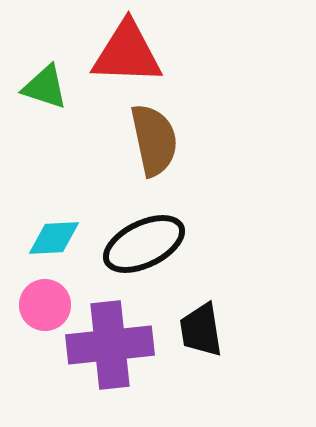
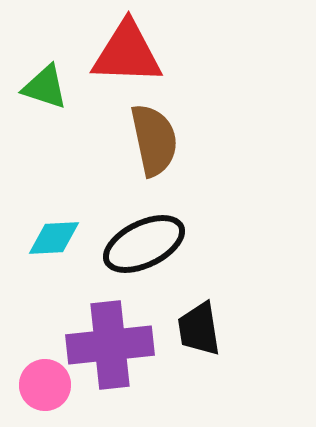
pink circle: moved 80 px down
black trapezoid: moved 2 px left, 1 px up
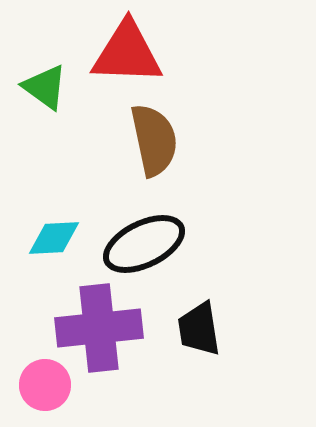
green triangle: rotated 18 degrees clockwise
purple cross: moved 11 px left, 17 px up
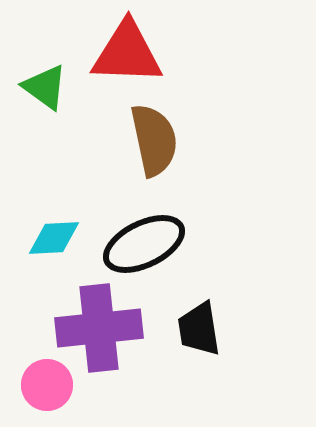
pink circle: moved 2 px right
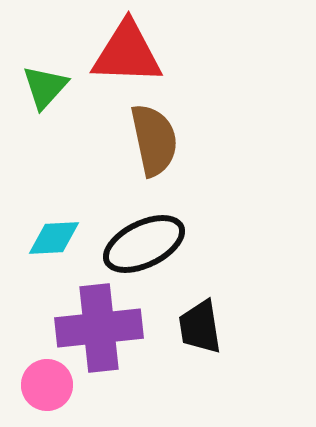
green triangle: rotated 36 degrees clockwise
black trapezoid: moved 1 px right, 2 px up
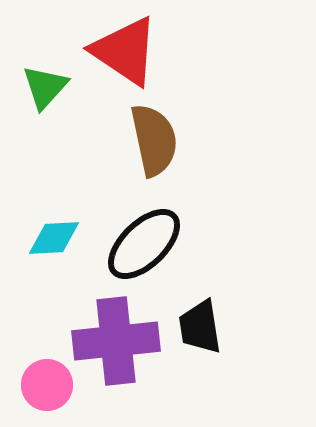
red triangle: moved 2 px left, 2 px up; rotated 32 degrees clockwise
black ellipse: rotated 18 degrees counterclockwise
purple cross: moved 17 px right, 13 px down
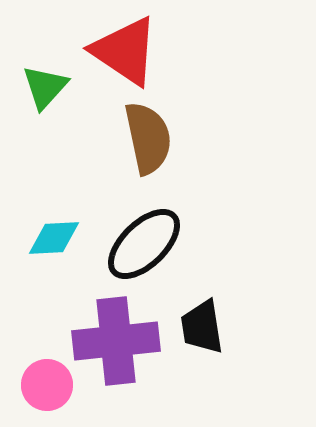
brown semicircle: moved 6 px left, 2 px up
black trapezoid: moved 2 px right
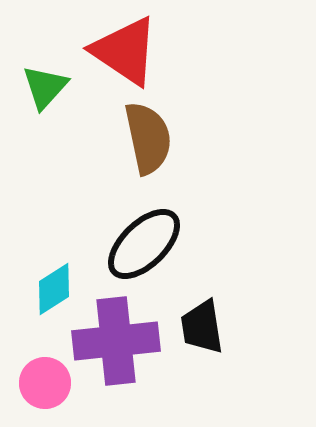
cyan diamond: moved 51 px down; rotated 30 degrees counterclockwise
pink circle: moved 2 px left, 2 px up
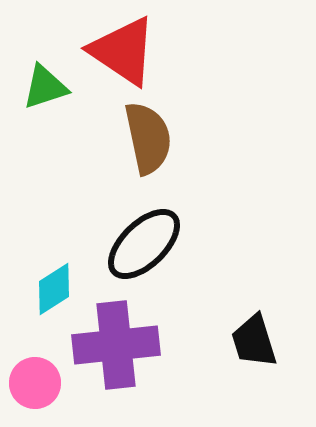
red triangle: moved 2 px left
green triangle: rotated 30 degrees clockwise
black trapezoid: moved 52 px right, 14 px down; rotated 8 degrees counterclockwise
purple cross: moved 4 px down
pink circle: moved 10 px left
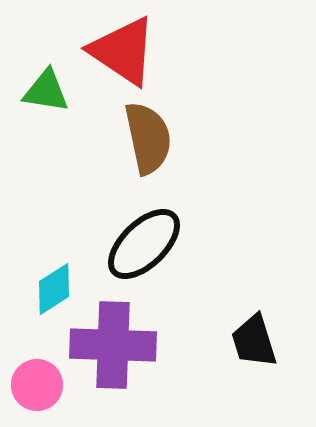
green triangle: moved 1 px right, 4 px down; rotated 27 degrees clockwise
purple cross: moved 3 px left; rotated 8 degrees clockwise
pink circle: moved 2 px right, 2 px down
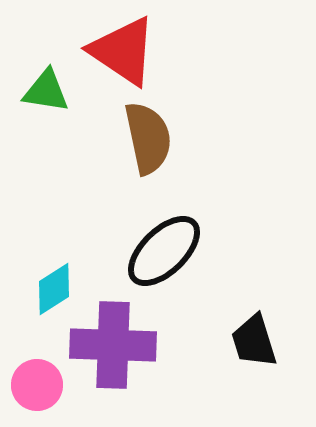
black ellipse: moved 20 px right, 7 px down
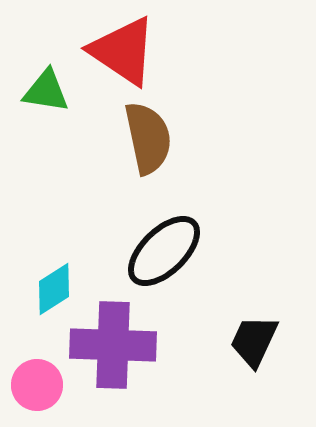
black trapezoid: rotated 42 degrees clockwise
